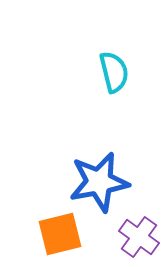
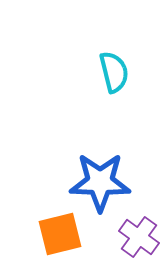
blue star: moved 1 px right; rotated 12 degrees clockwise
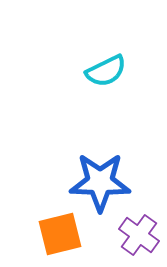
cyan semicircle: moved 8 px left, 1 px up; rotated 78 degrees clockwise
purple cross: moved 2 px up
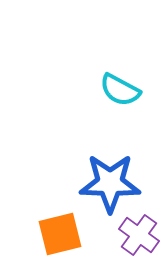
cyan semicircle: moved 14 px right, 19 px down; rotated 54 degrees clockwise
blue star: moved 10 px right, 1 px down
